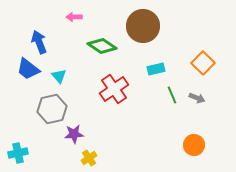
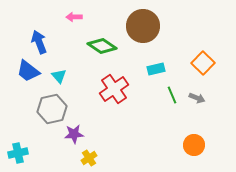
blue trapezoid: moved 2 px down
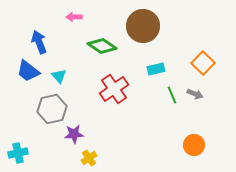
gray arrow: moved 2 px left, 4 px up
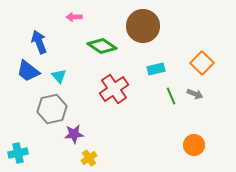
orange square: moved 1 px left
green line: moved 1 px left, 1 px down
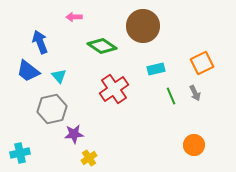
blue arrow: moved 1 px right
orange square: rotated 20 degrees clockwise
gray arrow: moved 1 px up; rotated 42 degrees clockwise
cyan cross: moved 2 px right
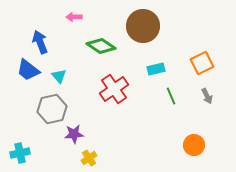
green diamond: moved 1 px left
blue trapezoid: moved 1 px up
gray arrow: moved 12 px right, 3 px down
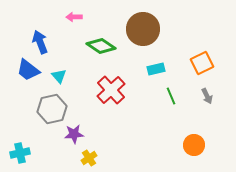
brown circle: moved 3 px down
red cross: moved 3 px left, 1 px down; rotated 8 degrees counterclockwise
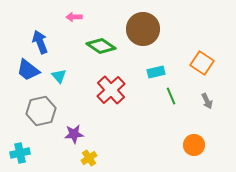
orange square: rotated 30 degrees counterclockwise
cyan rectangle: moved 3 px down
gray arrow: moved 5 px down
gray hexagon: moved 11 px left, 2 px down
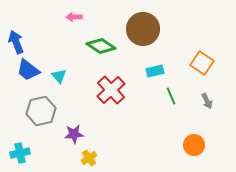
blue arrow: moved 24 px left
cyan rectangle: moved 1 px left, 1 px up
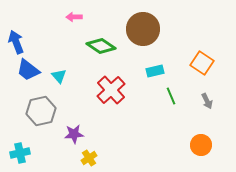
orange circle: moved 7 px right
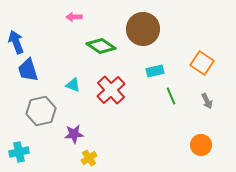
blue trapezoid: rotated 35 degrees clockwise
cyan triangle: moved 14 px right, 9 px down; rotated 28 degrees counterclockwise
cyan cross: moved 1 px left, 1 px up
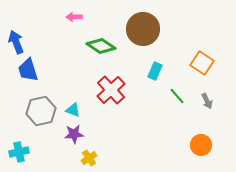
cyan rectangle: rotated 54 degrees counterclockwise
cyan triangle: moved 25 px down
green line: moved 6 px right; rotated 18 degrees counterclockwise
